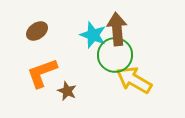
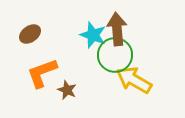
brown ellipse: moved 7 px left, 3 px down
brown star: moved 1 px up
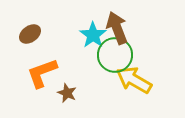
brown arrow: moved 1 px up; rotated 16 degrees counterclockwise
cyan star: rotated 16 degrees clockwise
brown star: moved 3 px down
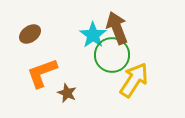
green circle: moved 3 px left
yellow arrow: rotated 93 degrees clockwise
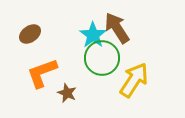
brown arrow: rotated 12 degrees counterclockwise
green circle: moved 10 px left, 3 px down
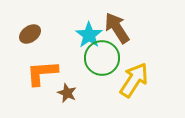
cyan star: moved 4 px left
orange L-shape: rotated 16 degrees clockwise
